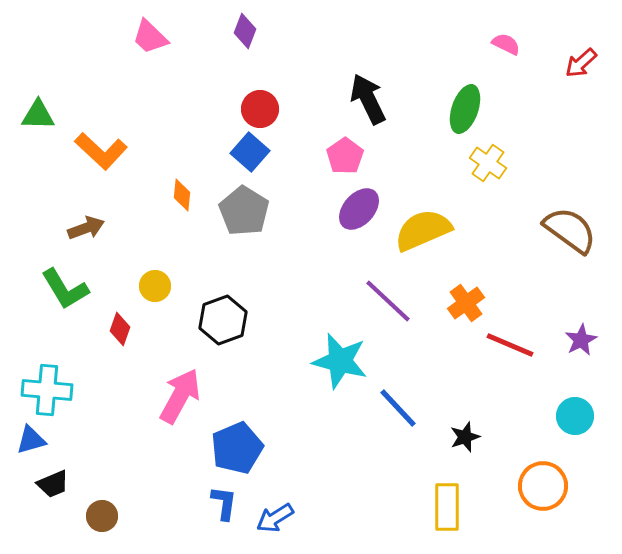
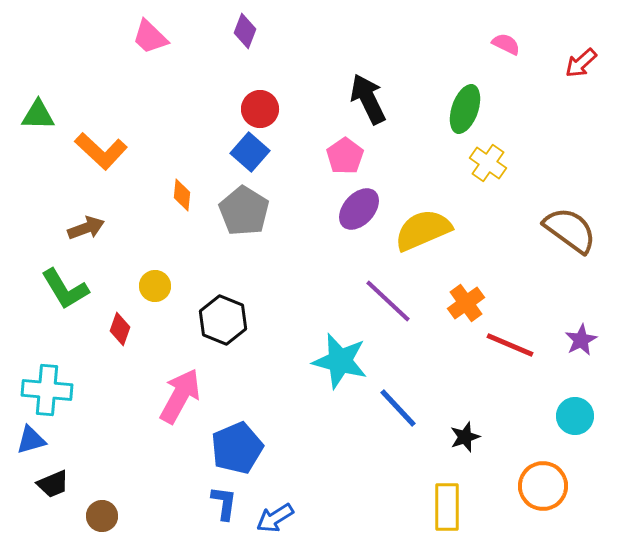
black hexagon: rotated 18 degrees counterclockwise
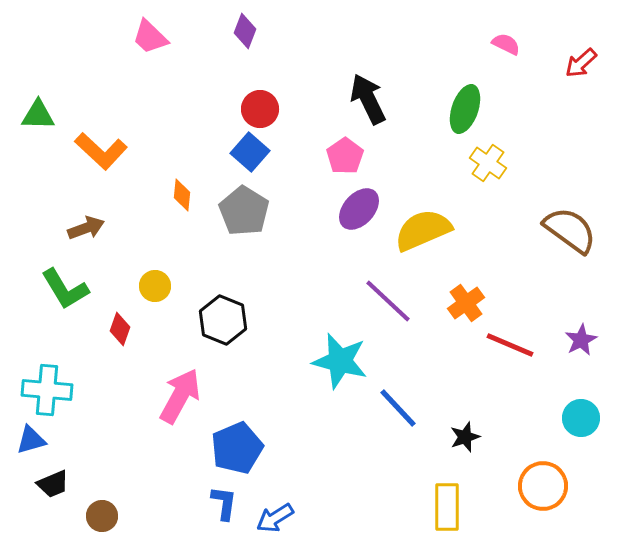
cyan circle: moved 6 px right, 2 px down
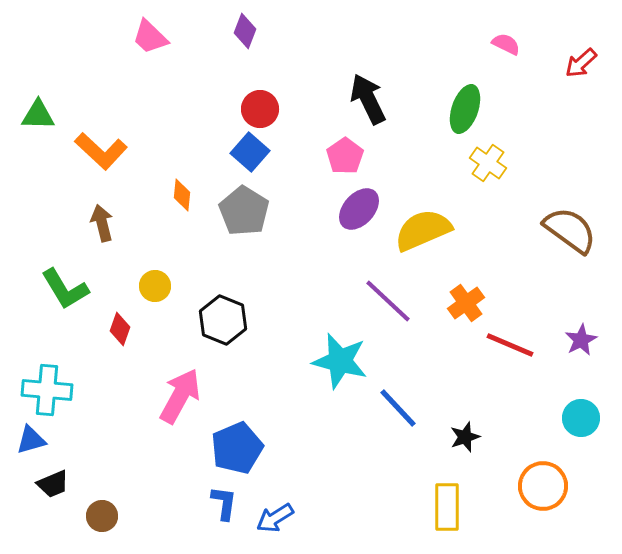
brown arrow: moved 16 px right, 5 px up; rotated 84 degrees counterclockwise
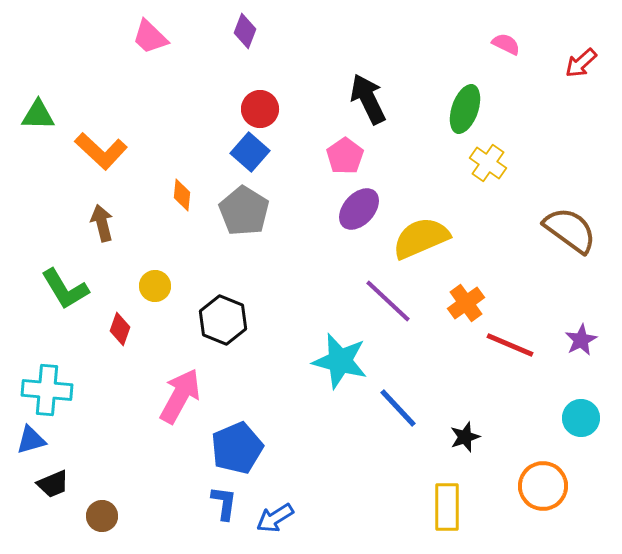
yellow semicircle: moved 2 px left, 8 px down
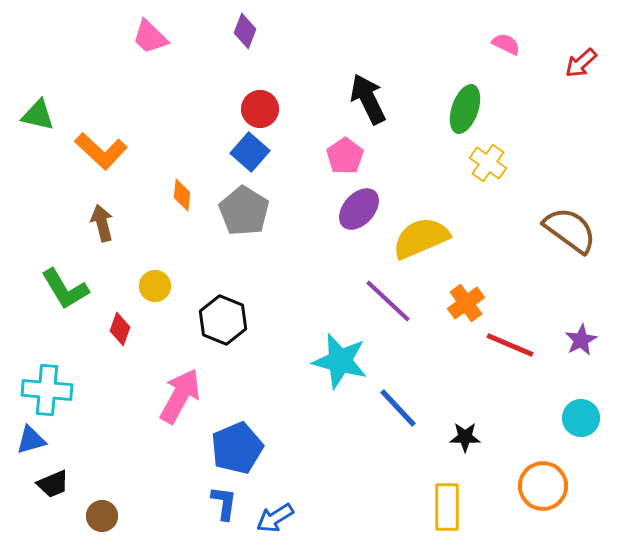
green triangle: rotated 12 degrees clockwise
black star: rotated 20 degrees clockwise
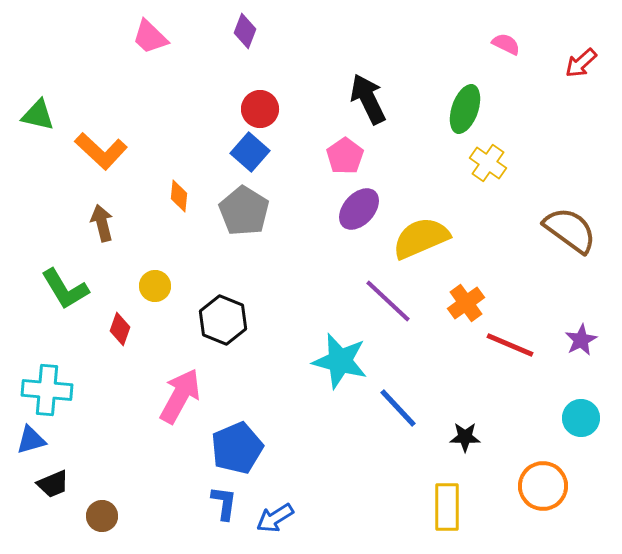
orange diamond: moved 3 px left, 1 px down
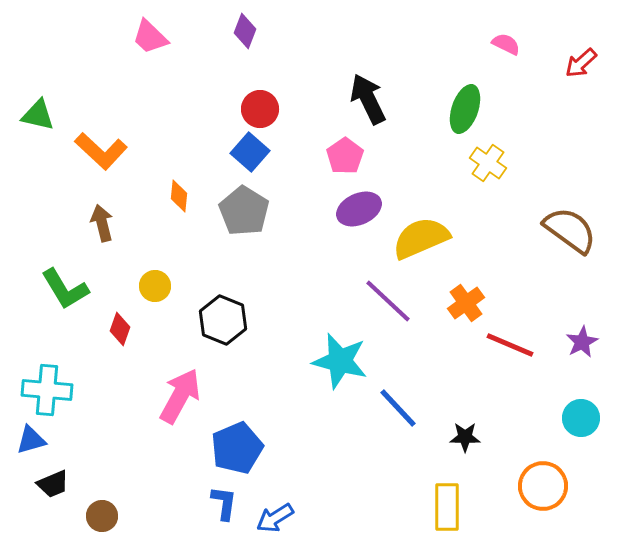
purple ellipse: rotated 24 degrees clockwise
purple star: moved 1 px right, 2 px down
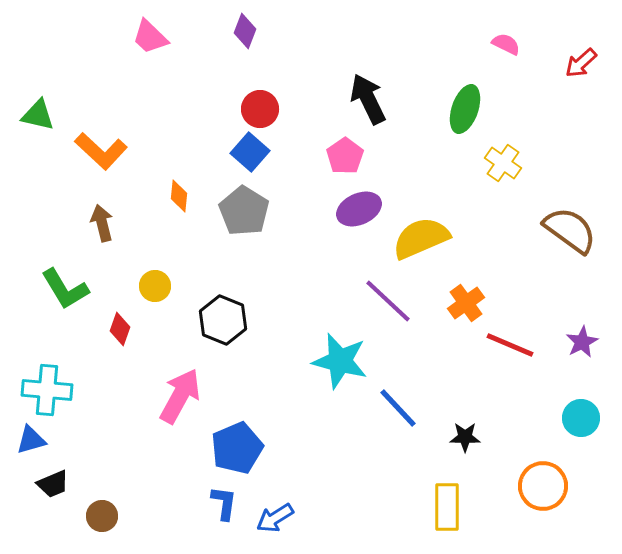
yellow cross: moved 15 px right
